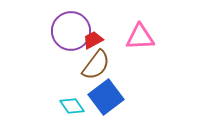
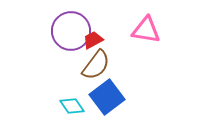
pink triangle: moved 6 px right, 7 px up; rotated 12 degrees clockwise
blue square: moved 1 px right
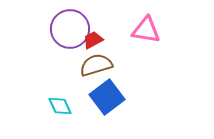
purple circle: moved 1 px left, 2 px up
brown semicircle: rotated 144 degrees counterclockwise
cyan diamond: moved 12 px left; rotated 10 degrees clockwise
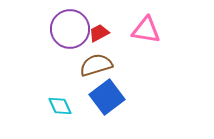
red trapezoid: moved 6 px right, 7 px up
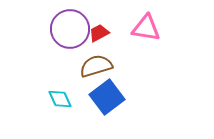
pink triangle: moved 2 px up
brown semicircle: moved 1 px down
cyan diamond: moved 7 px up
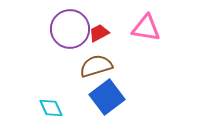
cyan diamond: moved 9 px left, 9 px down
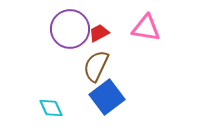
brown semicircle: rotated 48 degrees counterclockwise
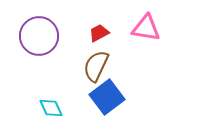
purple circle: moved 31 px left, 7 px down
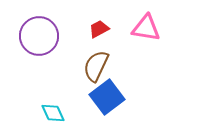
red trapezoid: moved 4 px up
cyan diamond: moved 2 px right, 5 px down
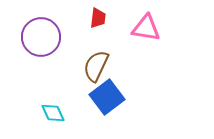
red trapezoid: moved 1 px left, 11 px up; rotated 125 degrees clockwise
purple circle: moved 2 px right, 1 px down
